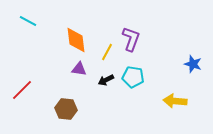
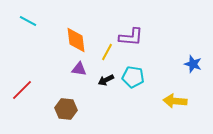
purple L-shape: moved 2 px up; rotated 75 degrees clockwise
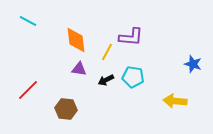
red line: moved 6 px right
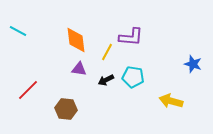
cyan line: moved 10 px left, 10 px down
yellow arrow: moved 4 px left; rotated 10 degrees clockwise
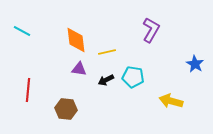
cyan line: moved 4 px right
purple L-shape: moved 20 px right, 7 px up; rotated 65 degrees counterclockwise
yellow line: rotated 48 degrees clockwise
blue star: moved 2 px right; rotated 12 degrees clockwise
red line: rotated 40 degrees counterclockwise
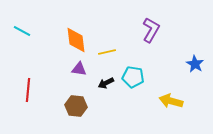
black arrow: moved 3 px down
brown hexagon: moved 10 px right, 3 px up
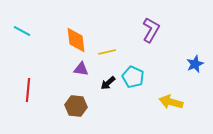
blue star: rotated 18 degrees clockwise
purple triangle: moved 2 px right
cyan pentagon: rotated 15 degrees clockwise
black arrow: moved 2 px right; rotated 14 degrees counterclockwise
yellow arrow: moved 1 px down
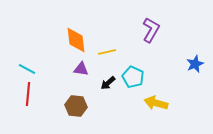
cyan line: moved 5 px right, 38 px down
red line: moved 4 px down
yellow arrow: moved 15 px left, 1 px down
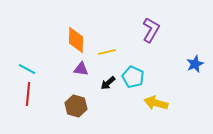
orange diamond: rotated 8 degrees clockwise
brown hexagon: rotated 10 degrees clockwise
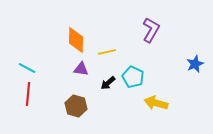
cyan line: moved 1 px up
